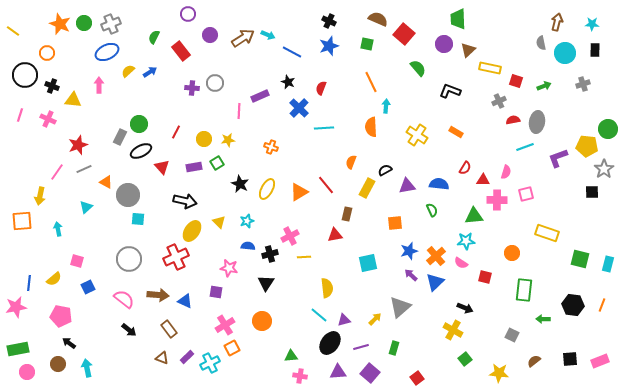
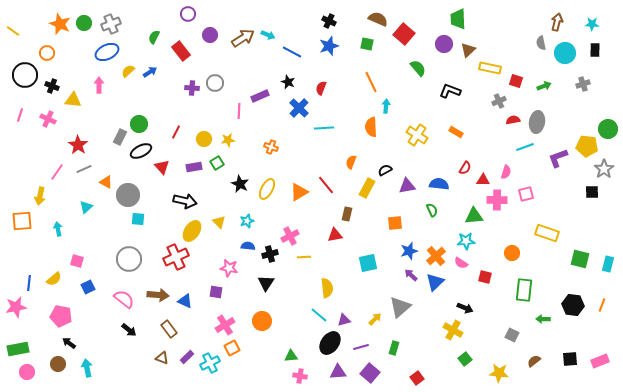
red star at (78, 145): rotated 18 degrees counterclockwise
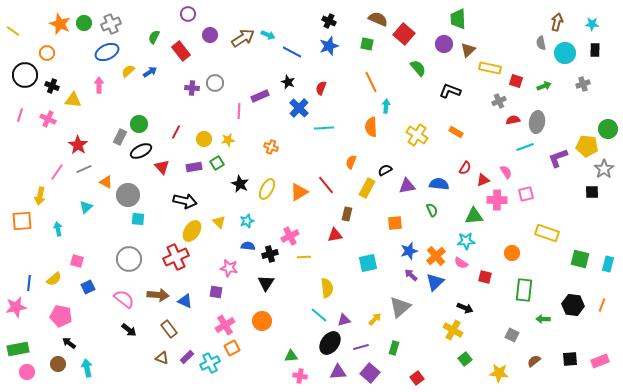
pink semicircle at (506, 172): rotated 48 degrees counterclockwise
red triangle at (483, 180): rotated 24 degrees counterclockwise
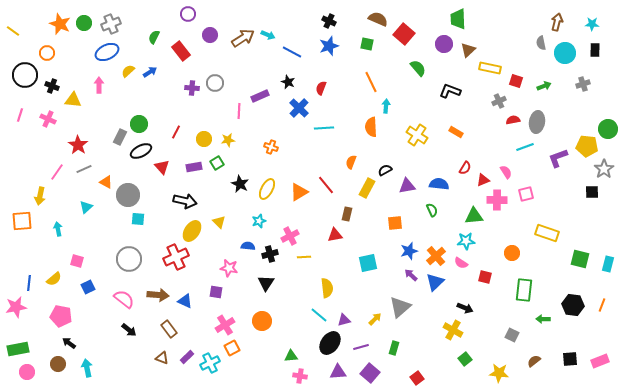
cyan star at (247, 221): moved 12 px right
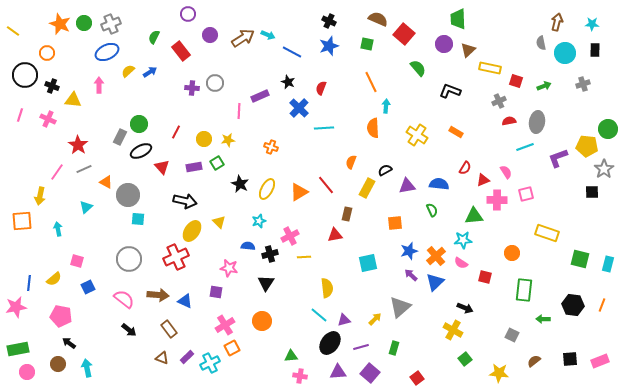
red semicircle at (513, 120): moved 4 px left, 1 px down
orange semicircle at (371, 127): moved 2 px right, 1 px down
cyan star at (466, 241): moved 3 px left, 1 px up
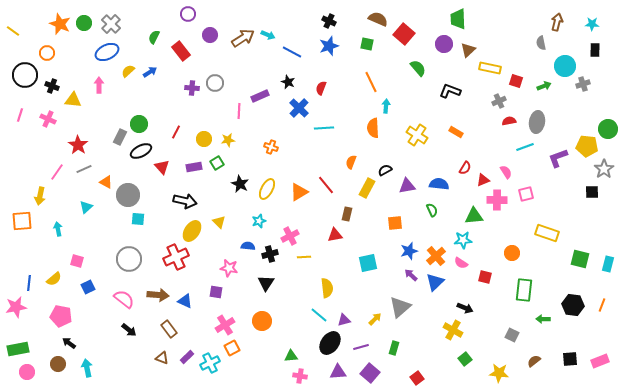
gray cross at (111, 24): rotated 24 degrees counterclockwise
cyan circle at (565, 53): moved 13 px down
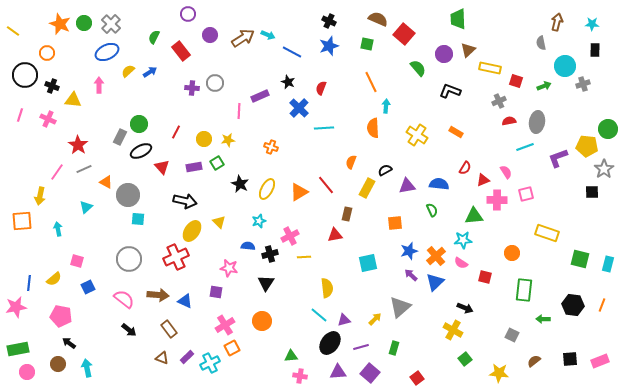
purple circle at (444, 44): moved 10 px down
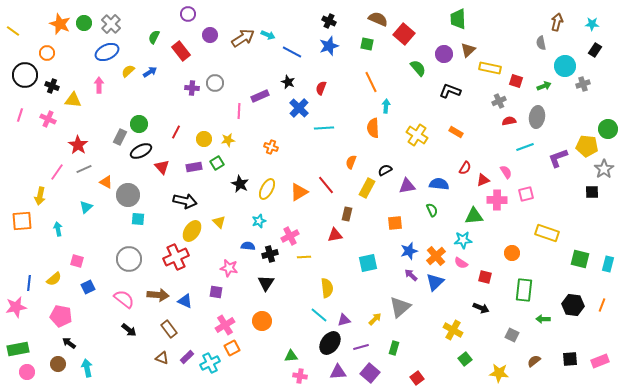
black rectangle at (595, 50): rotated 32 degrees clockwise
gray ellipse at (537, 122): moved 5 px up
black arrow at (465, 308): moved 16 px right
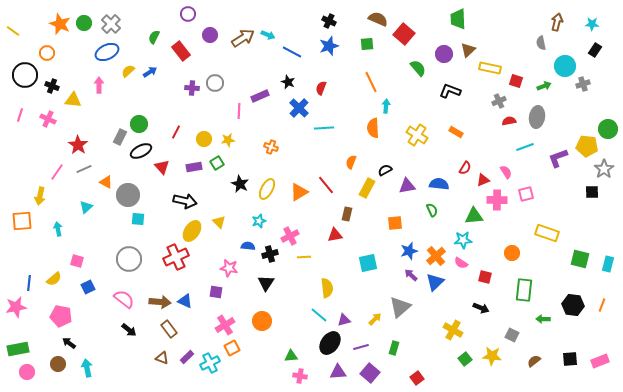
green square at (367, 44): rotated 16 degrees counterclockwise
brown arrow at (158, 295): moved 2 px right, 7 px down
yellow star at (499, 373): moved 7 px left, 17 px up
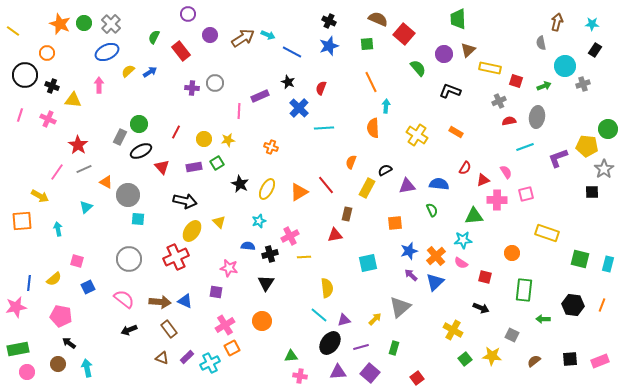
yellow arrow at (40, 196): rotated 72 degrees counterclockwise
black arrow at (129, 330): rotated 119 degrees clockwise
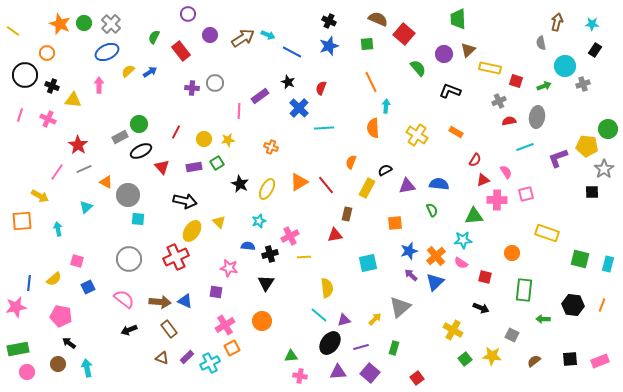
purple rectangle at (260, 96): rotated 12 degrees counterclockwise
gray rectangle at (120, 137): rotated 35 degrees clockwise
red semicircle at (465, 168): moved 10 px right, 8 px up
orange triangle at (299, 192): moved 10 px up
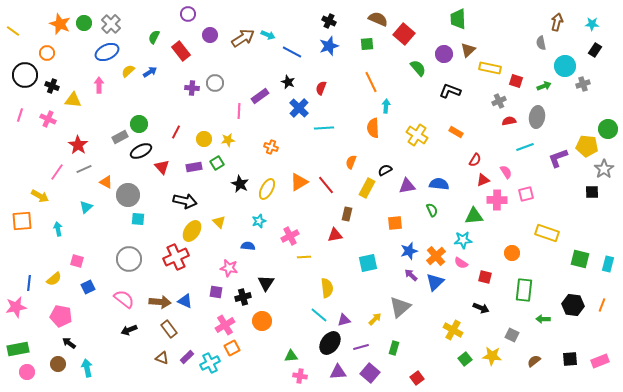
black cross at (270, 254): moved 27 px left, 43 px down
